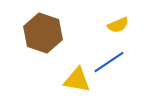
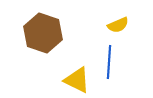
blue line: rotated 52 degrees counterclockwise
yellow triangle: rotated 16 degrees clockwise
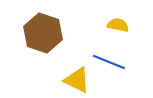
yellow semicircle: rotated 145 degrees counterclockwise
blue line: rotated 72 degrees counterclockwise
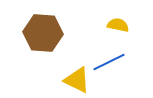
brown hexagon: rotated 15 degrees counterclockwise
blue line: rotated 48 degrees counterclockwise
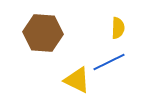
yellow semicircle: moved 3 px down; rotated 80 degrees clockwise
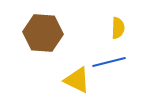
blue line: rotated 12 degrees clockwise
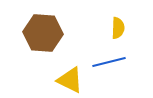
yellow triangle: moved 7 px left
